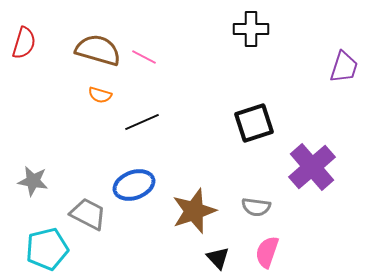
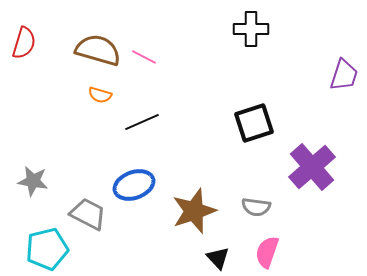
purple trapezoid: moved 8 px down
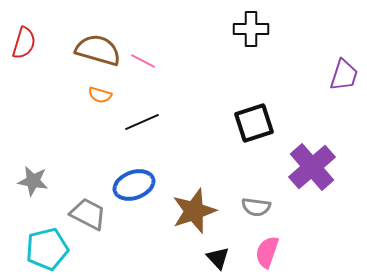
pink line: moved 1 px left, 4 px down
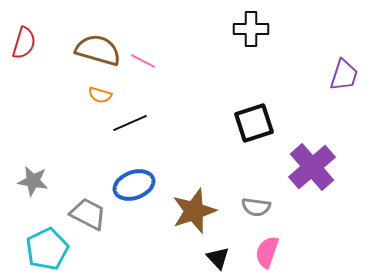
black line: moved 12 px left, 1 px down
cyan pentagon: rotated 12 degrees counterclockwise
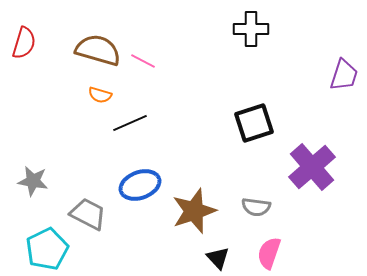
blue ellipse: moved 6 px right
pink semicircle: moved 2 px right, 1 px down
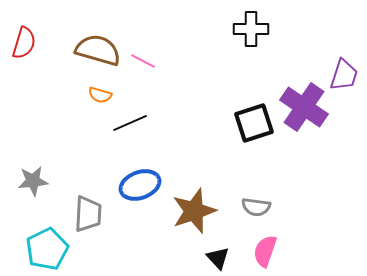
purple cross: moved 8 px left, 60 px up; rotated 15 degrees counterclockwise
gray star: rotated 16 degrees counterclockwise
gray trapezoid: rotated 66 degrees clockwise
pink semicircle: moved 4 px left, 2 px up
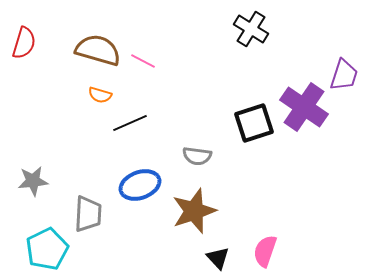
black cross: rotated 32 degrees clockwise
gray semicircle: moved 59 px left, 51 px up
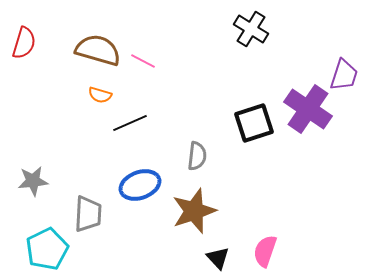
purple cross: moved 4 px right, 2 px down
gray semicircle: rotated 92 degrees counterclockwise
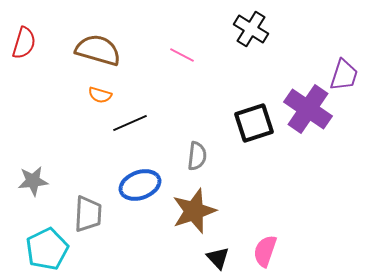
pink line: moved 39 px right, 6 px up
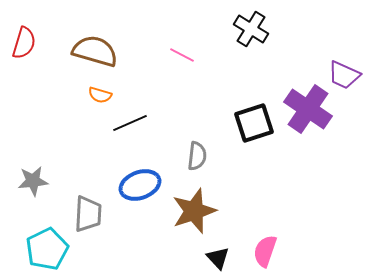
brown semicircle: moved 3 px left, 1 px down
purple trapezoid: rotated 96 degrees clockwise
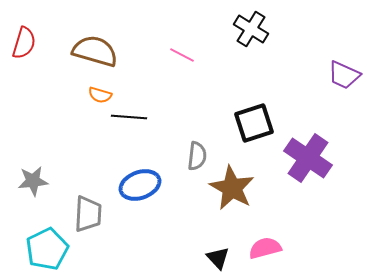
purple cross: moved 49 px down
black line: moved 1 px left, 6 px up; rotated 28 degrees clockwise
brown star: moved 38 px right, 23 px up; rotated 24 degrees counterclockwise
pink semicircle: moved 3 px up; rotated 56 degrees clockwise
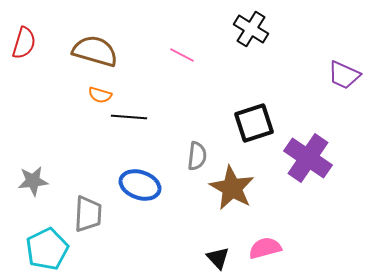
blue ellipse: rotated 39 degrees clockwise
